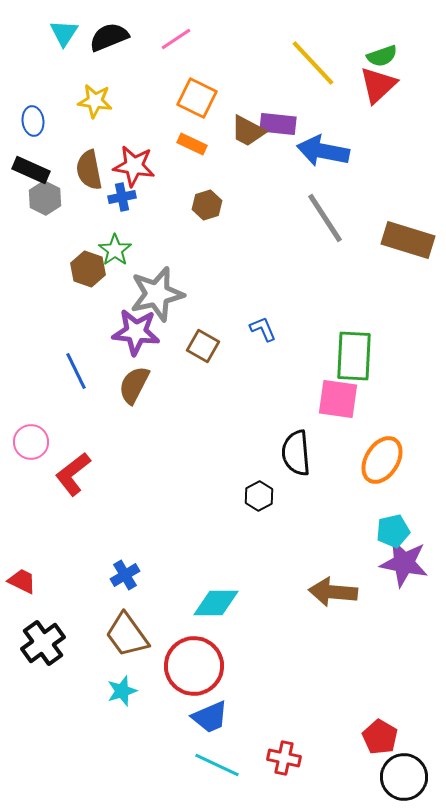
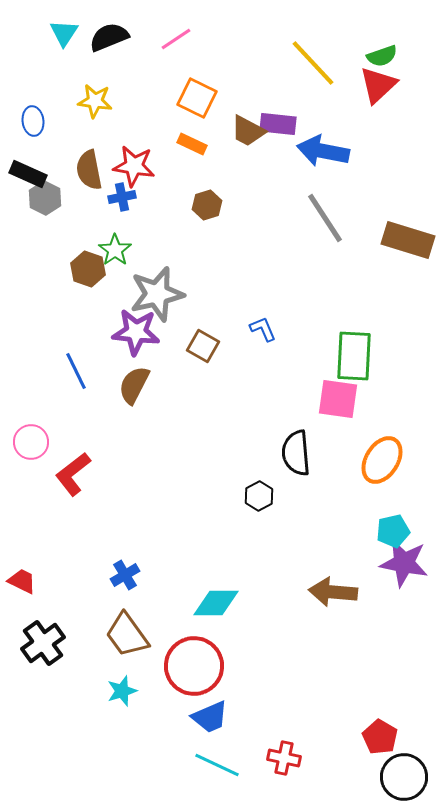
black rectangle at (31, 170): moved 3 px left, 4 px down
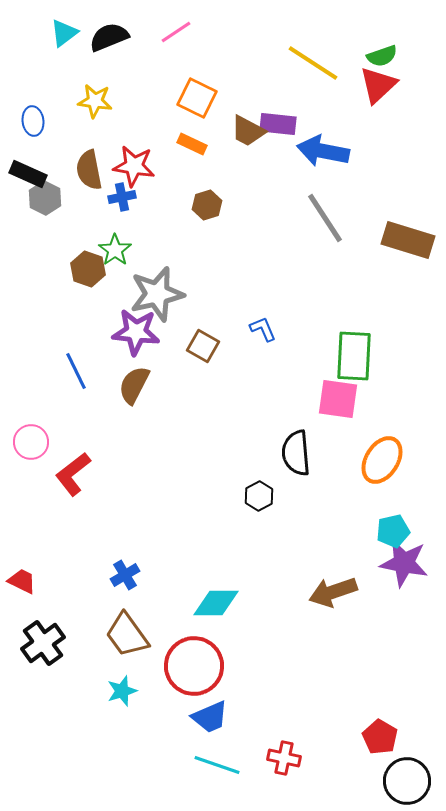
cyan triangle at (64, 33): rotated 20 degrees clockwise
pink line at (176, 39): moved 7 px up
yellow line at (313, 63): rotated 14 degrees counterclockwise
brown arrow at (333, 592): rotated 24 degrees counterclockwise
cyan line at (217, 765): rotated 6 degrees counterclockwise
black circle at (404, 777): moved 3 px right, 4 px down
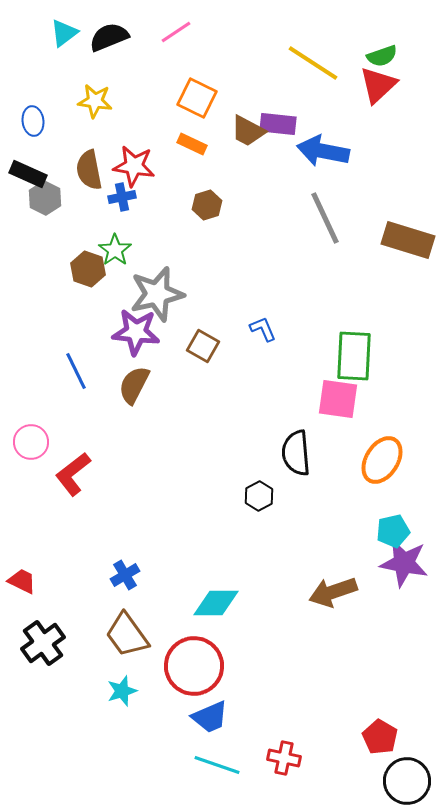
gray line at (325, 218): rotated 8 degrees clockwise
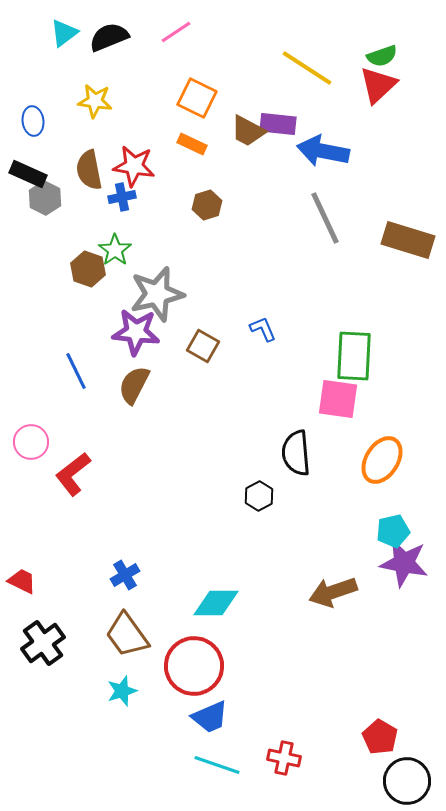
yellow line at (313, 63): moved 6 px left, 5 px down
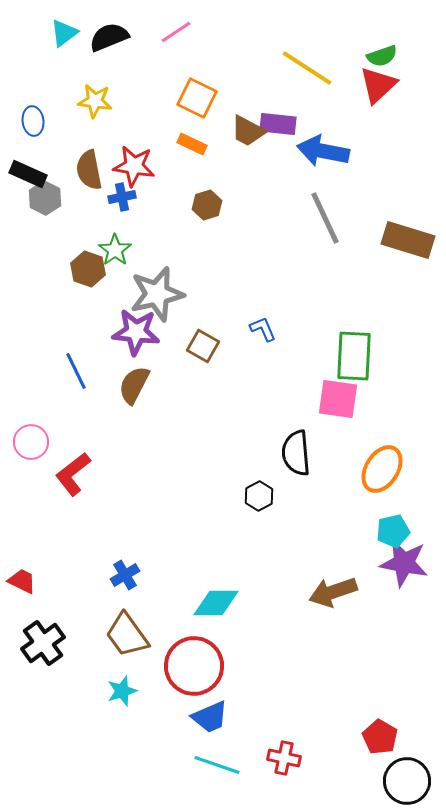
orange ellipse at (382, 460): moved 9 px down
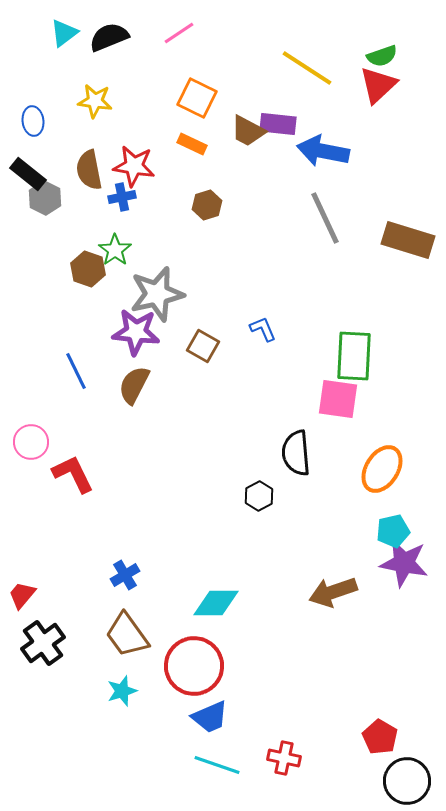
pink line at (176, 32): moved 3 px right, 1 px down
black rectangle at (28, 174): rotated 15 degrees clockwise
red L-shape at (73, 474): rotated 102 degrees clockwise
red trapezoid at (22, 581): moved 14 px down; rotated 76 degrees counterclockwise
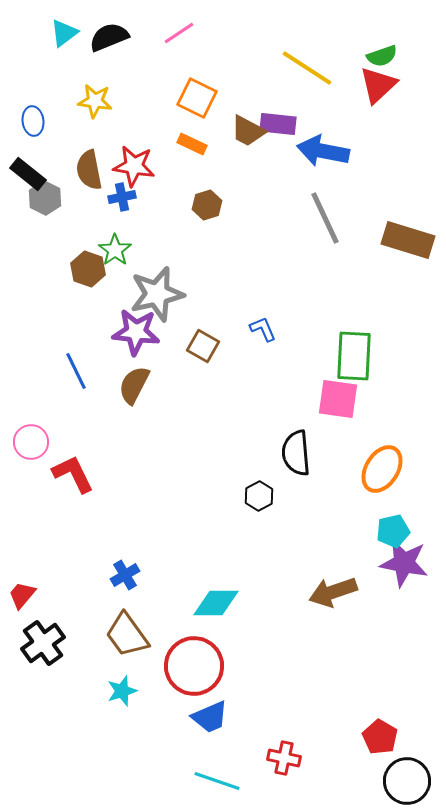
cyan line at (217, 765): moved 16 px down
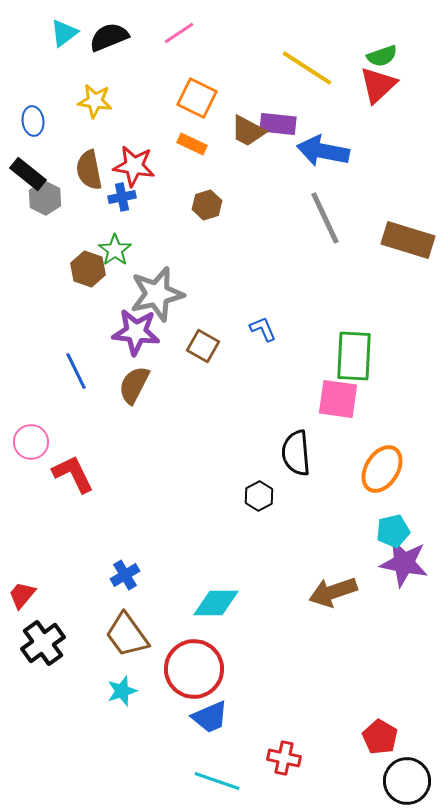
red circle at (194, 666): moved 3 px down
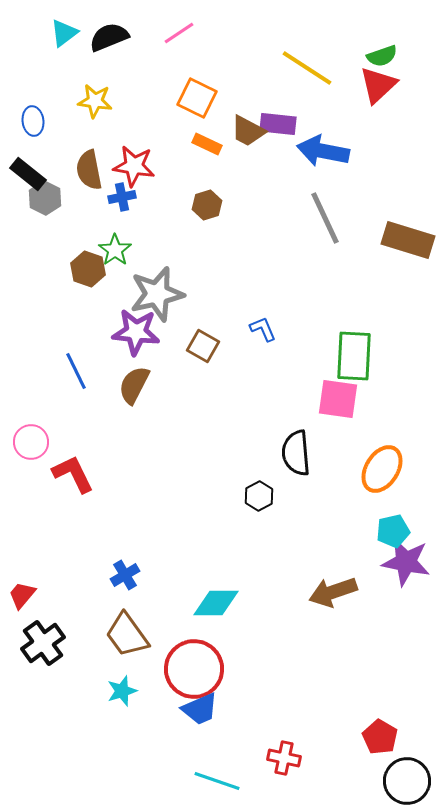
orange rectangle at (192, 144): moved 15 px right
purple star at (404, 563): moved 2 px right, 1 px up
blue trapezoid at (210, 717): moved 10 px left, 8 px up
